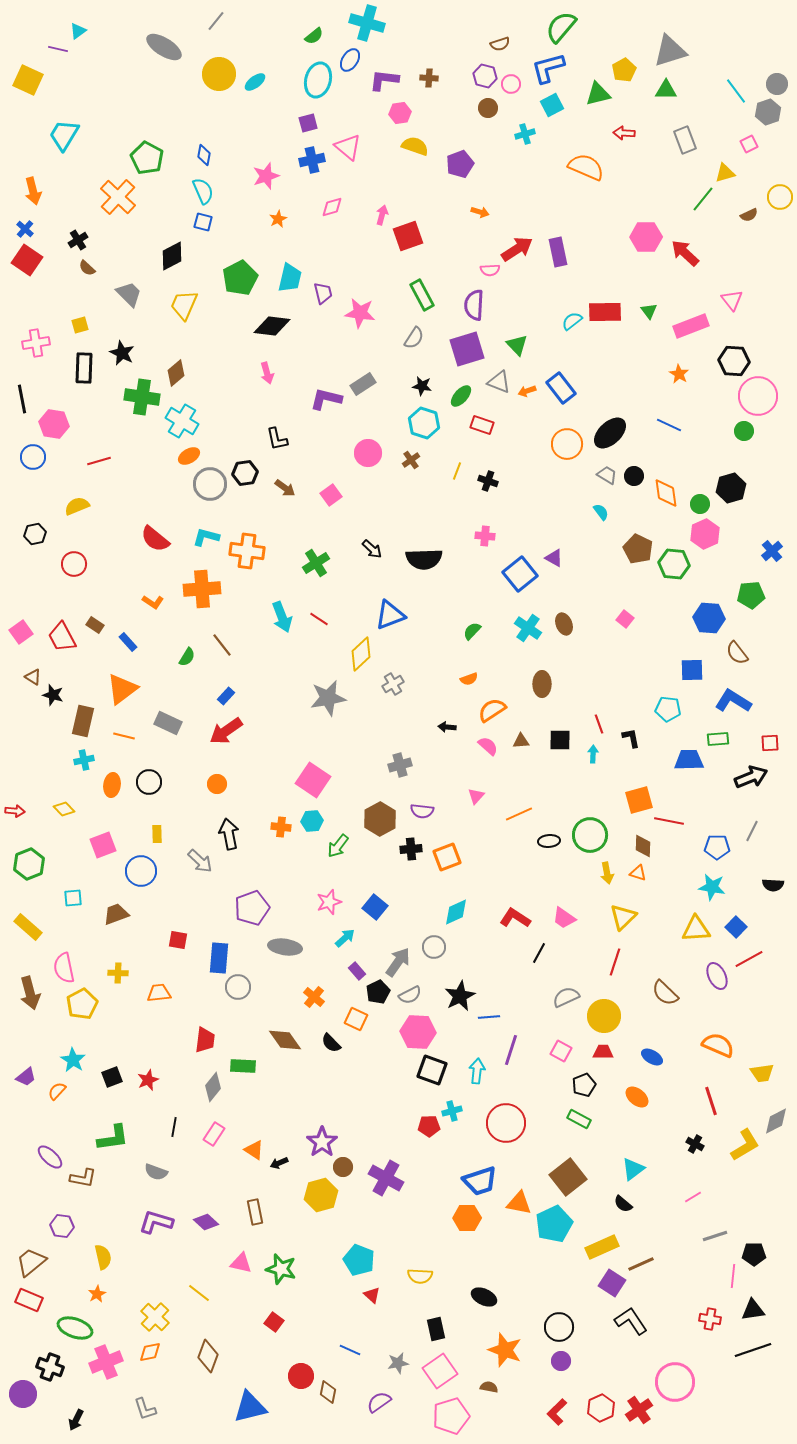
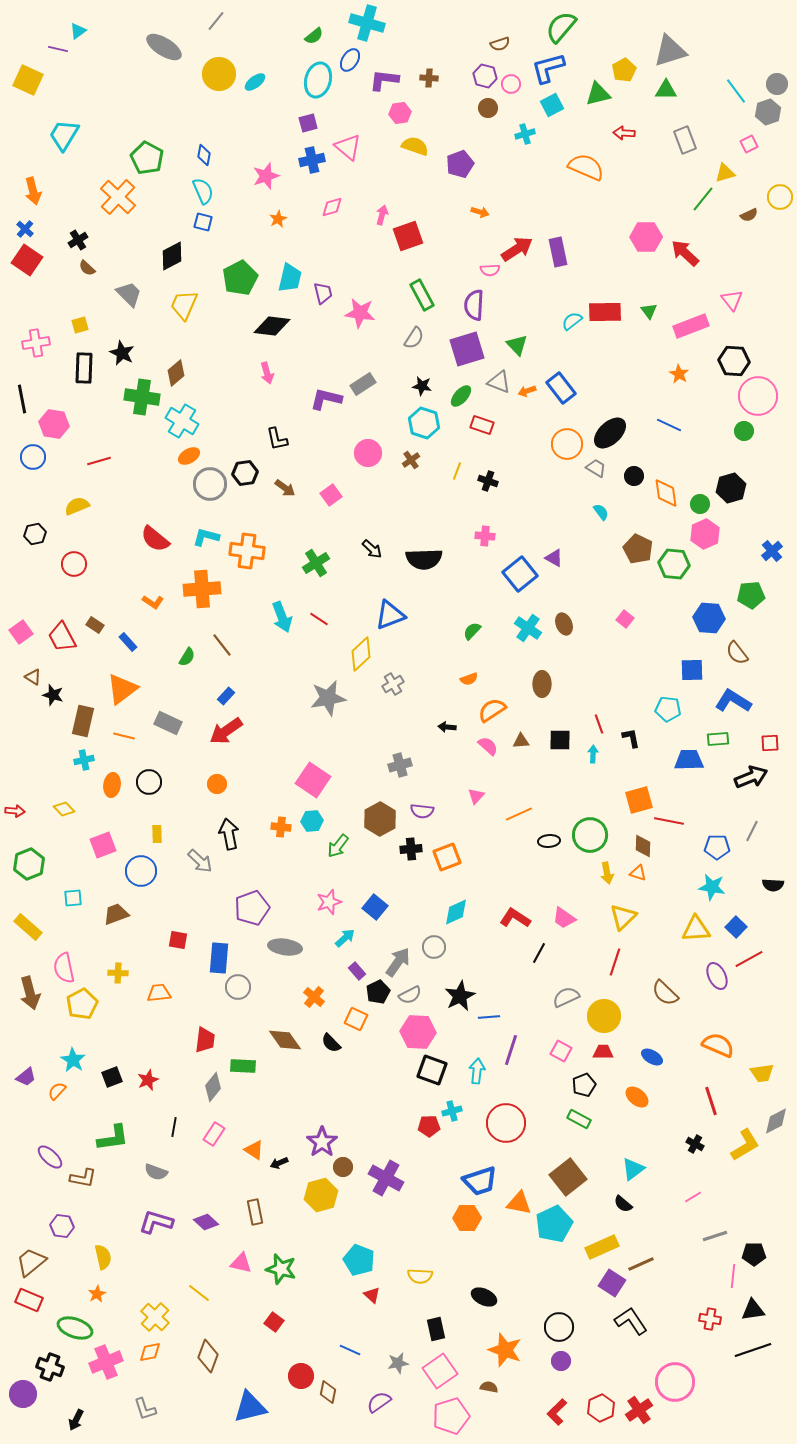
gray trapezoid at (607, 475): moved 11 px left, 7 px up
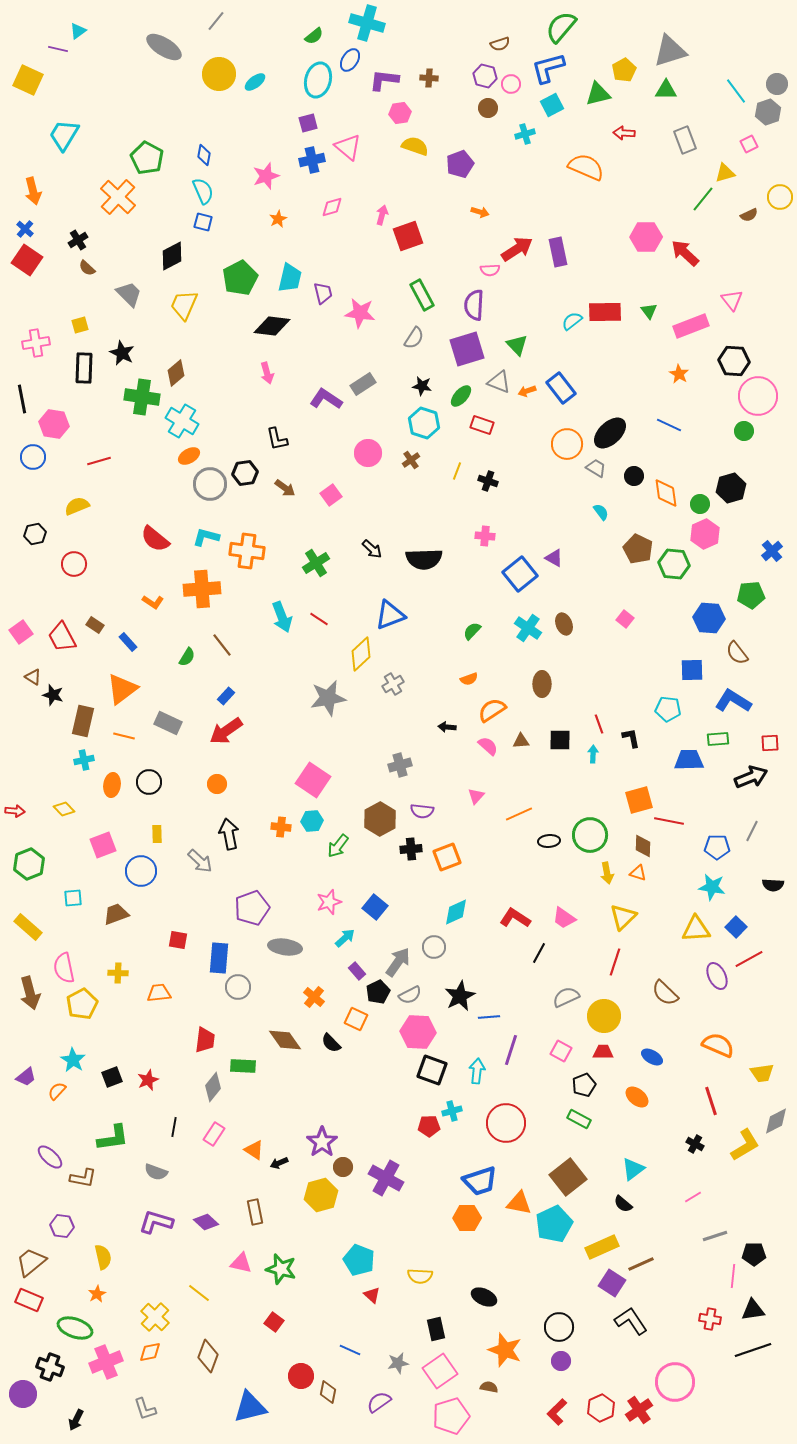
purple L-shape at (326, 399): rotated 20 degrees clockwise
